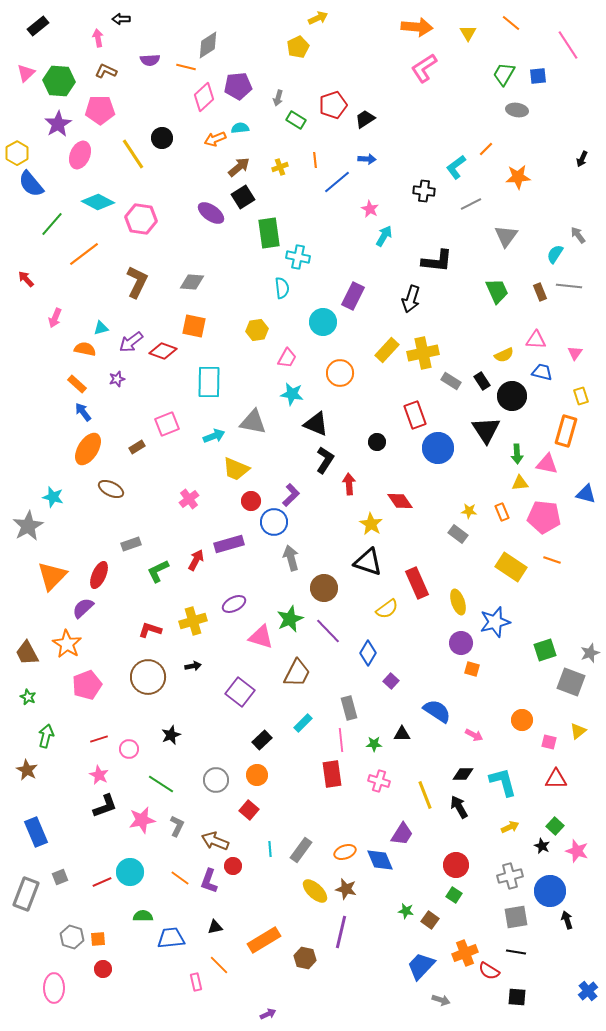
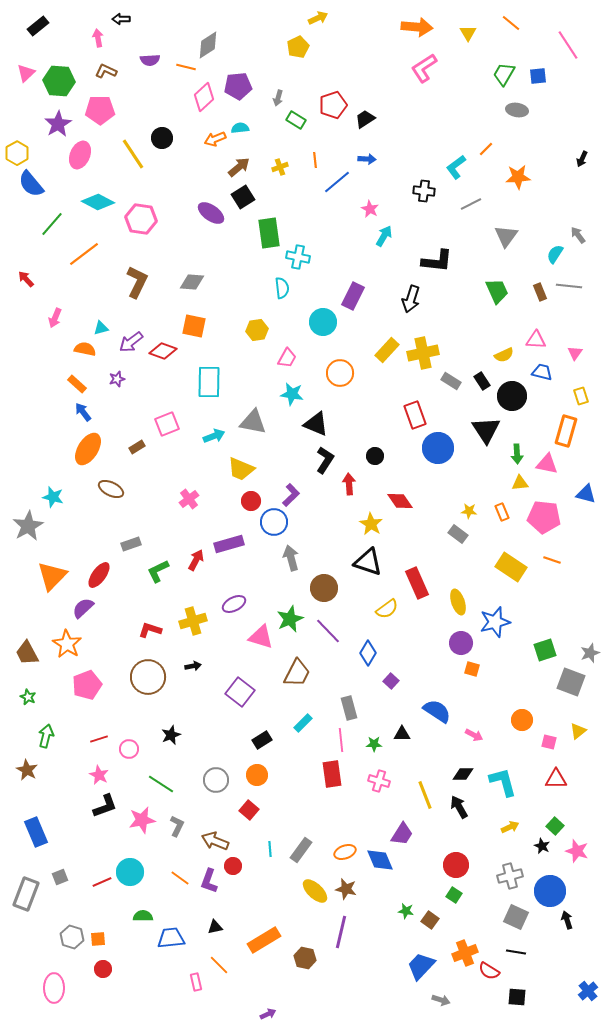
black circle at (377, 442): moved 2 px left, 14 px down
yellow trapezoid at (236, 469): moved 5 px right
red ellipse at (99, 575): rotated 12 degrees clockwise
black rectangle at (262, 740): rotated 12 degrees clockwise
gray square at (516, 917): rotated 35 degrees clockwise
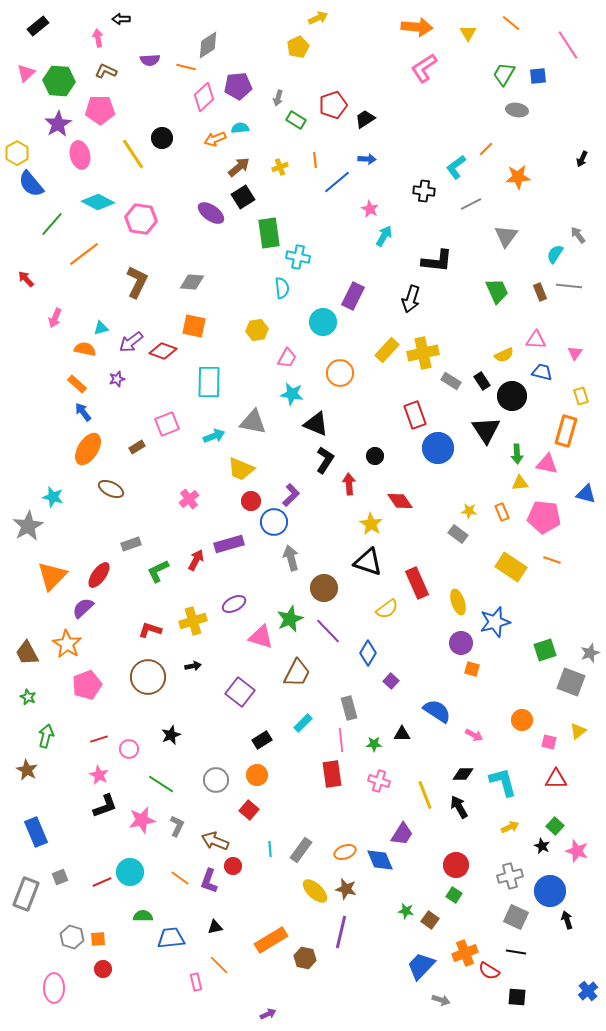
pink ellipse at (80, 155): rotated 36 degrees counterclockwise
orange rectangle at (264, 940): moved 7 px right
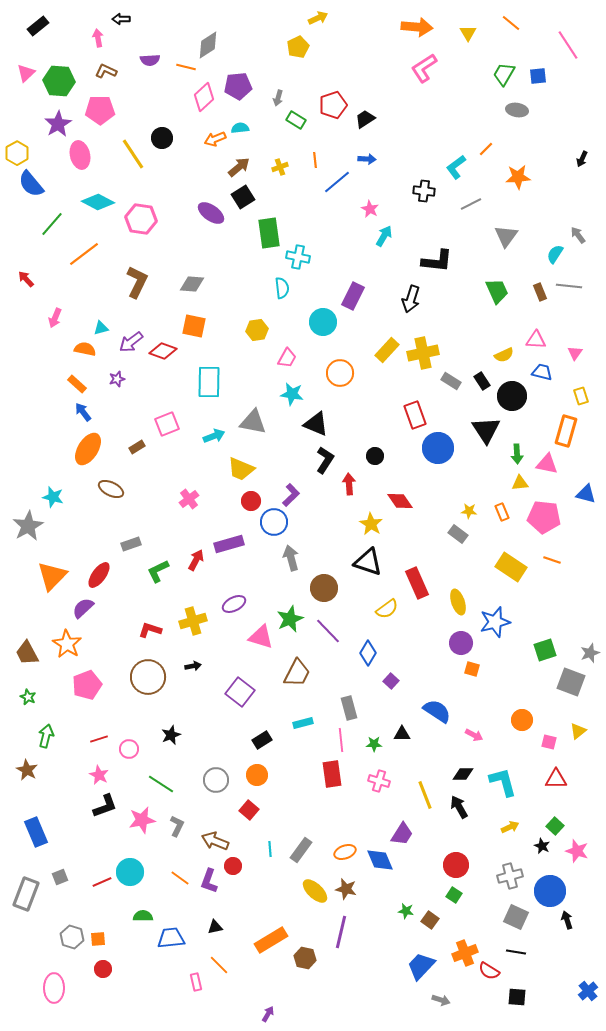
gray diamond at (192, 282): moved 2 px down
cyan rectangle at (303, 723): rotated 30 degrees clockwise
purple arrow at (268, 1014): rotated 35 degrees counterclockwise
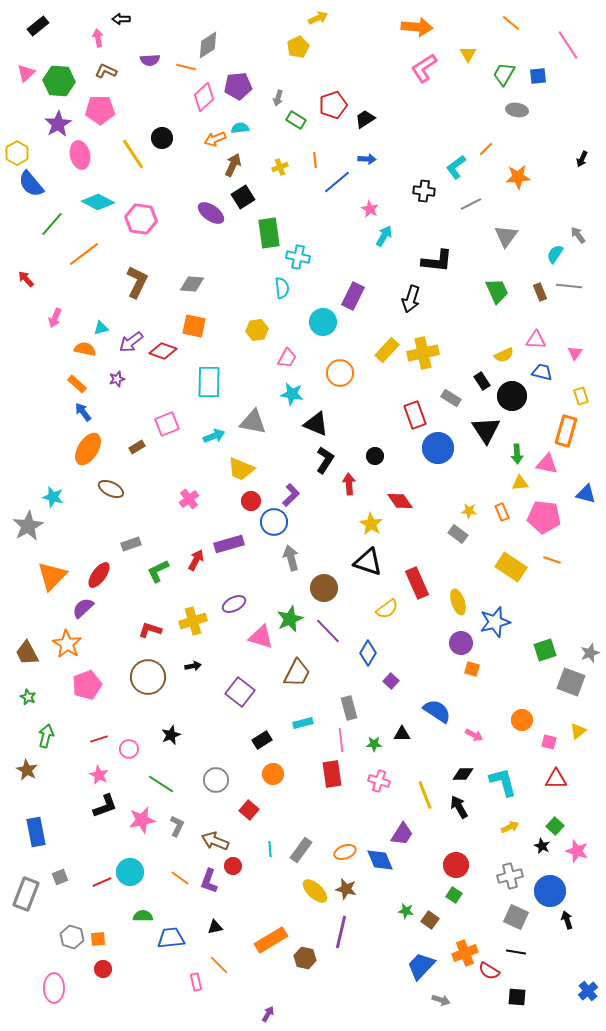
yellow triangle at (468, 33): moved 21 px down
brown arrow at (239, 167): moved 6 px left, 2 px up; rotated 25 degrees counterclockwise
gray rectangle at (451, 381): moved 17 px down
orange circle at (257, 775): moved 16 px right, 1 px up
blue rectangle at (36, 832): rotated 12 degrees clockwise
